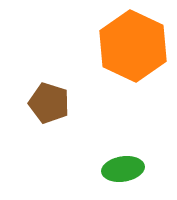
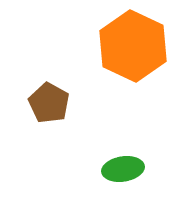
brown pentagon: rotated 12 degrees clockwise
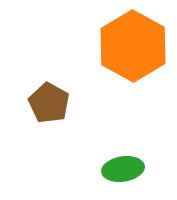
orange hexagon: rotated 4 degrees clockwise
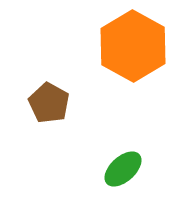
green ellipse: rotated 33 degrees counterclockwise
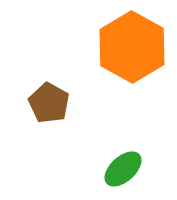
orange hexagon: moved 1 px left, 1 px down
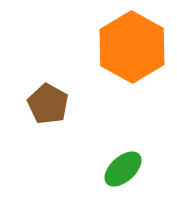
brown pentagon: moved 1 px left, 1 px down
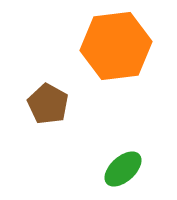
orange hexagon: moved 16 px left, 1 px up; rotated 24 degrees clockwise
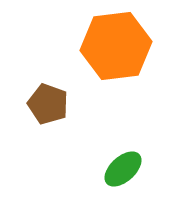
brown pentagon: rotated 9 degrees counterclockwise
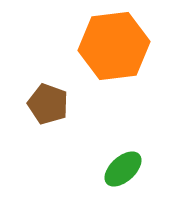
orange hexagon: moved 2 px left
